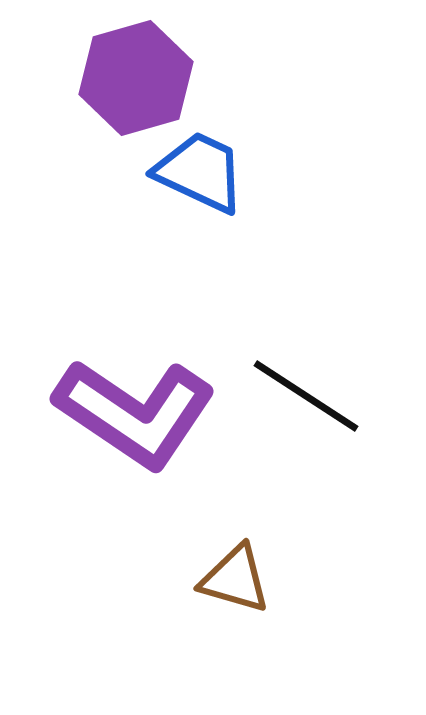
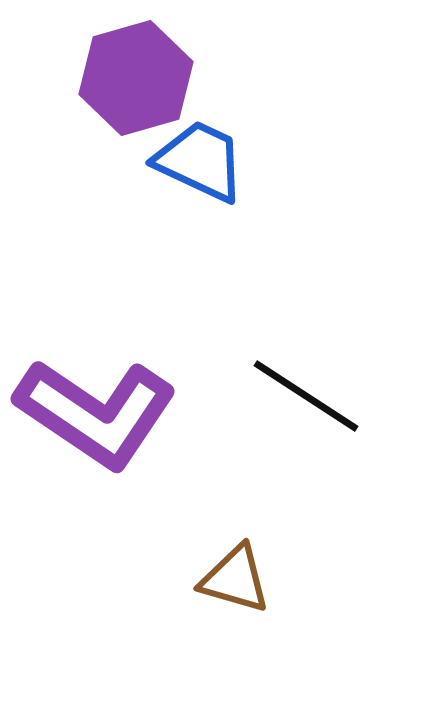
blue trapezoid: moved 11 px up
purple L-shape: moved 39 px left
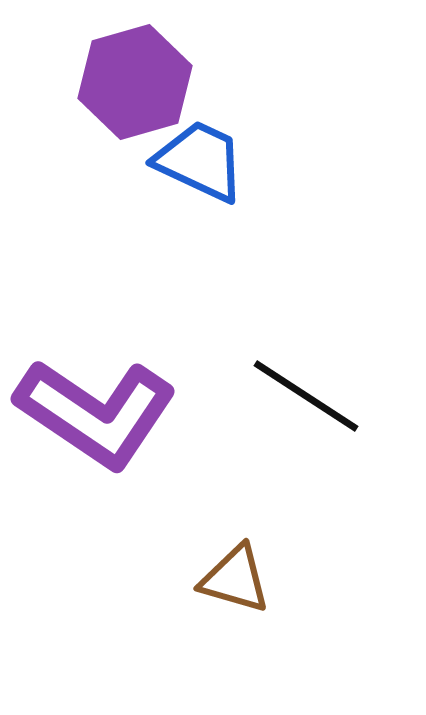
purple hexagon: moved 1 px left, 4 px down
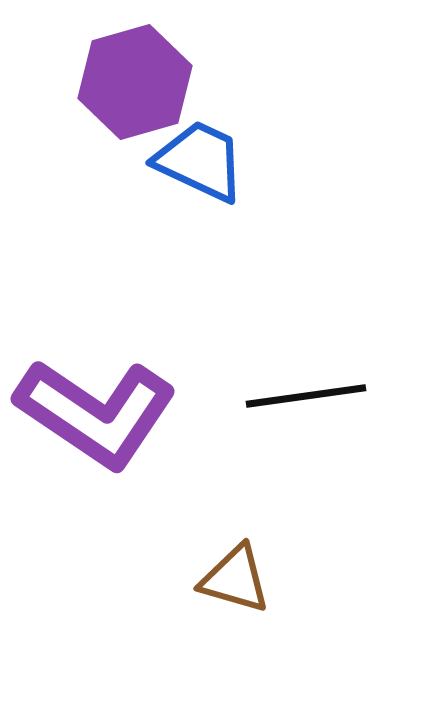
black line: rotated 41 degrees counterclockwise
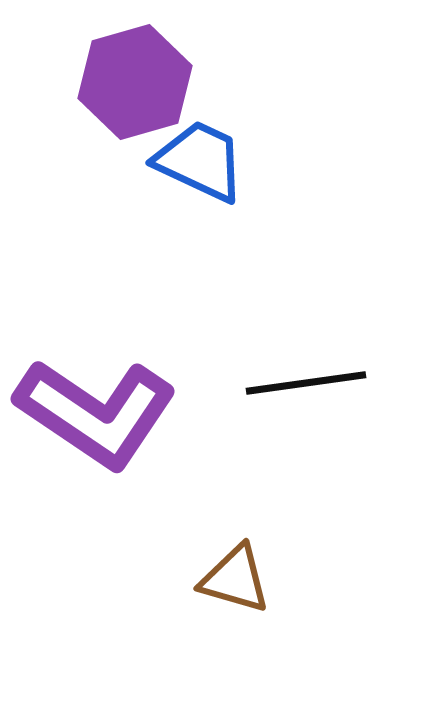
black line: moved 13 px up
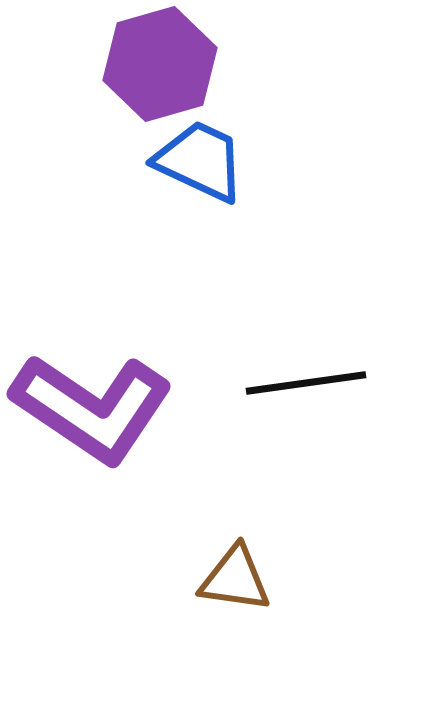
purple hexagon: moved 25 px right, 18 px up
purple L-shape: moved 4 px left, 5 px up
brown triangle: rotated 8 degrees counterclockwise
